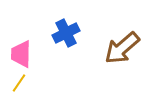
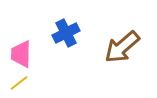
brown arrow: moved 1 px up
yellow line: rotated 18 degrees clockwise
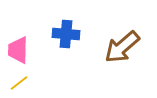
blue cross: moved 1 px down; rotated 32 degrees clockwise
pink trapezoid: moved 3 px left, 4 px up
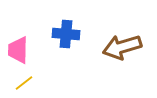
brown arrow: rotated 24 degrees clockwise
yellow line: moved 5 px right
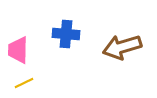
yellow line: rotated 12 degrees clockwise
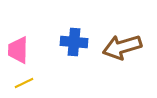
blue cross: moved 8 px right, 8 px down
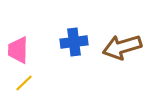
blue cross: rotated 12 degrees counterclockwise
yellow line: rotated 18 degrees counterclockwise
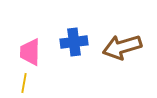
pink trapezoid: moved 12 px right, 2 px down
yellow line: rotated 36 degrees counterclockwise
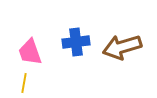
blue cross: moved 2 px right
pink trapezoid: rotated 20 degrees counterclockwise
